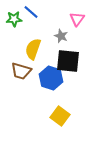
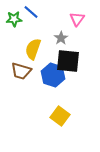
gray star: moved 2 px down; rotated 16 degrees clockwise
blue hexagon: moved 2 px right, 3 px up
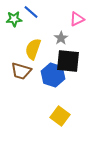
pink triangle: rotated 28 degrees clockwise
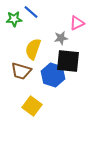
pink triangle: moved 4 px down
gray star: rotated 24 degrees clockwise
yellow square: moved 28 px left, 10 px up
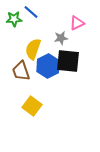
brown trapezoid: rotated 55 degrees clockwise
blue hexagon: moved 5 px left, 9 px up; rotated 15 degrees clockwise
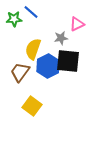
pink triangle: moved 1 px down
brown trapezoid: moved 1 px left, 1 px down; rotated 55 degrees clockwise
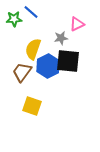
brown trapezoid: moved 2 px right
yellow square: rotated 18 degrees counterclockwise
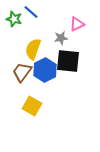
green star: rotated 21 degrees clockwise
blue hexagon: moved 3 px left, 4 px down
yellow square: rotated 12 degrees clockwise
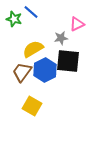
yellow semicircle: rotated 40 degrees clockwise
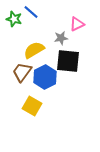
yellow semicircle: moved 1 px right, 1 px down
blue hexagon: moved 7 px down
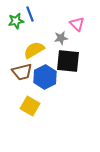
blue line: moved 1 px left, 2 px down; rotated 28 degrees clockwise
green star: moved 2 px right, 2 px down; rotated 28 degrees counterclockwise
pink triangle: rotated 49 degrees counterclockwise
brown trapezoid: rotated 140 degrees counterclockwise
yellow square: moved 2 px left
